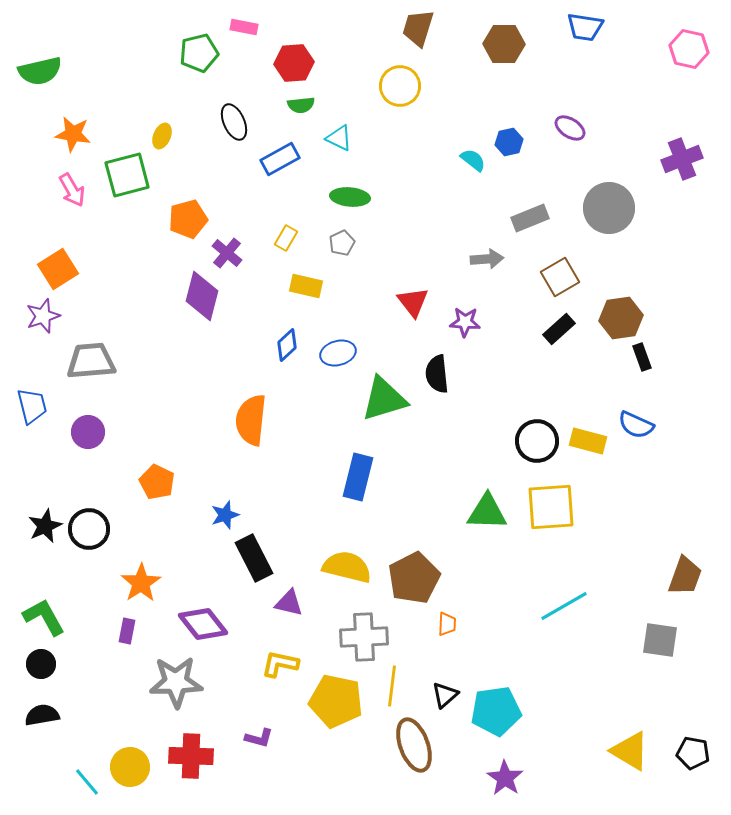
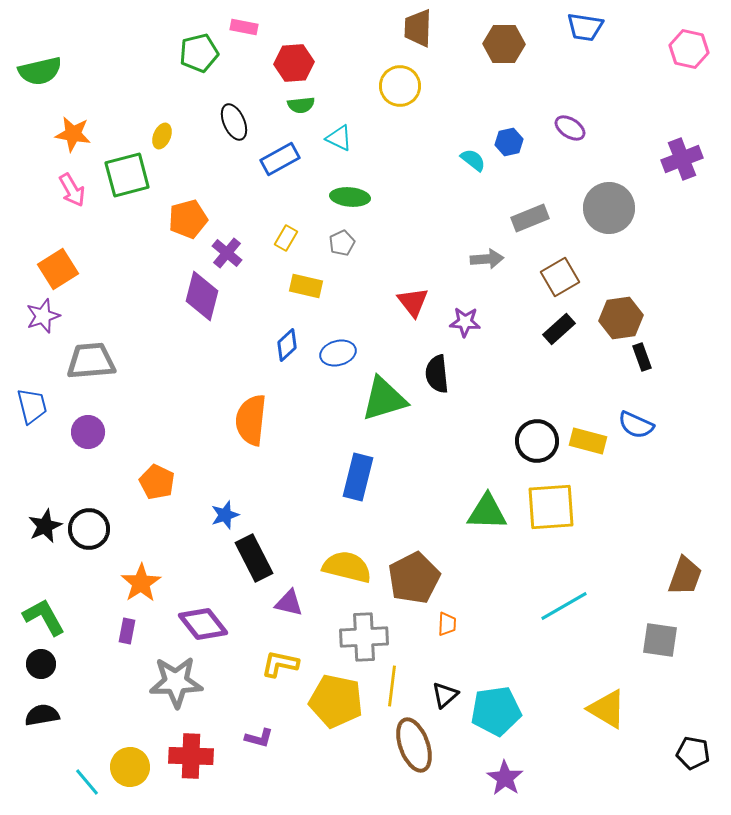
brown trapezoid at (418, 28): rotated 15 degrees counterclockwise
yellow triangle at (630, 751): moved 23 px left, 42 px up
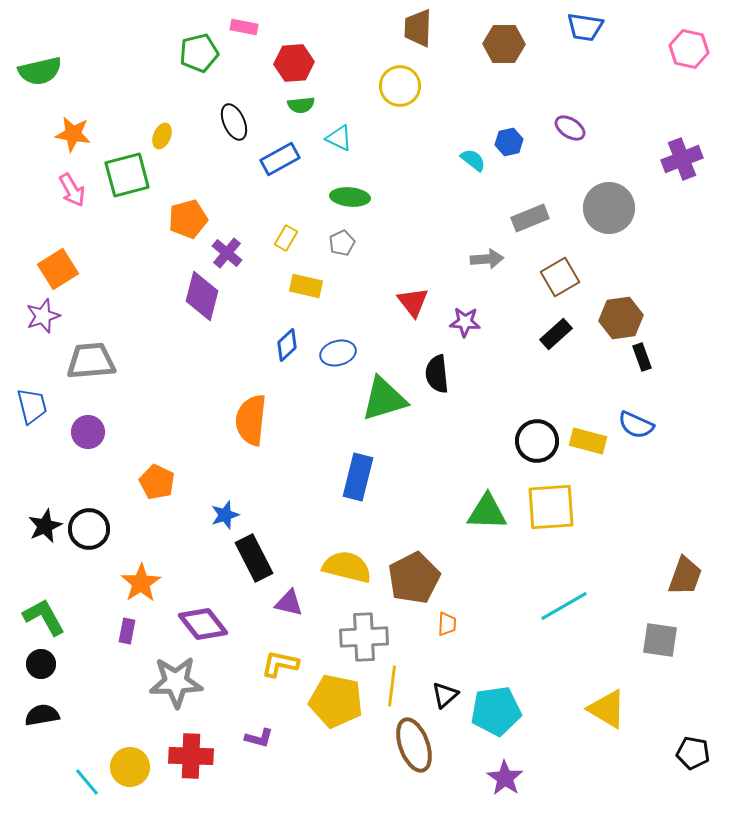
black rectangle at (559, 329): moved 3 px left, 5 px down
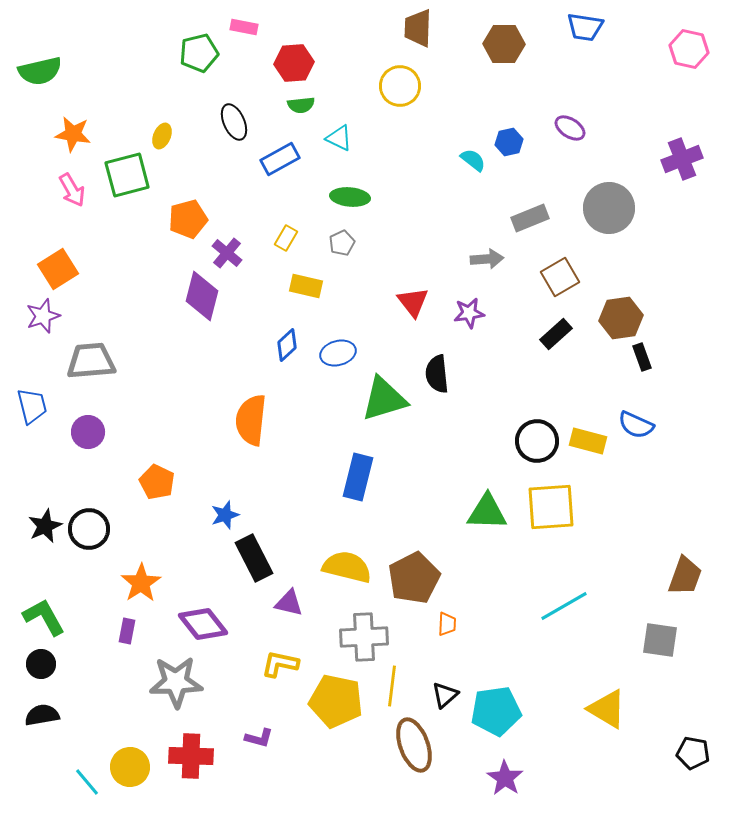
purple star at (465, 322): moved 4 px right, 9 px up; rotated 12 degrees counterclockwise
